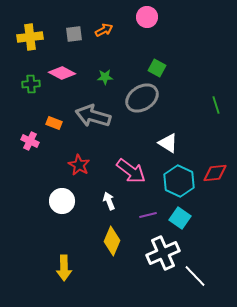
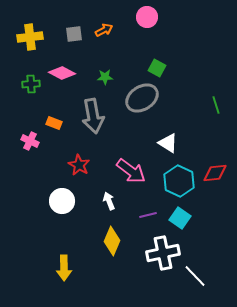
gray arrow: rotated 116 degrees counterclockwise
white cross: rotated 12 degrees clockwise
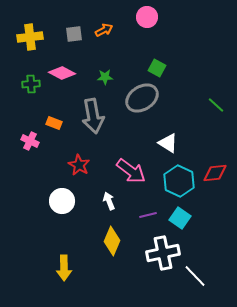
green line: rotated 30 degrees counterclockwise
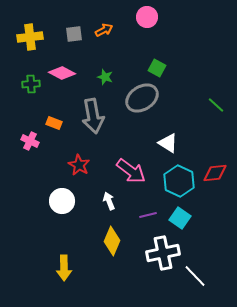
green star: rotated 21 degrees clockwise
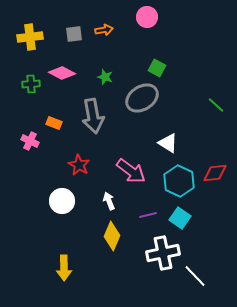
orange arrow: rotated 18 degrees clockwise
yellow diamond: moved 5 px up
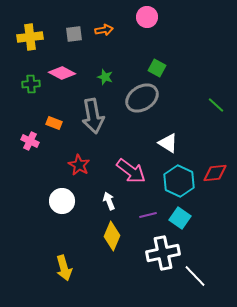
yellow arrow: rotated 15 degrees counterclockwise
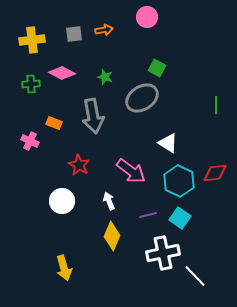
yellow cross: moved 2 px right, 3 px down
green line: rotated 48 degrees clockwise
